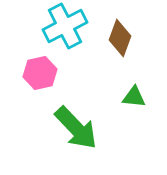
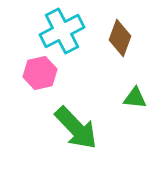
cyan cross: moved 3 px left, 5 px down
green triangle: moved 1 px right, 1 px down
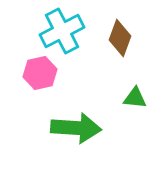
green arrow: rotated 42 degrees counterclockwise
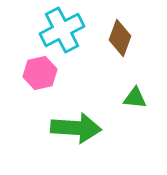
cyan cross: moved 1 px up
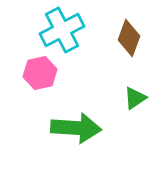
brown diamond: moved 9 px right
green triangle: rotated 40 degrees counterclockwise
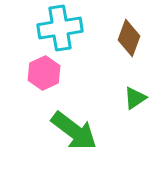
cyan cross: moved 2 px left, 2 px up; rotated 18 degrees clockwise
pink hexagon: moved 4 px right; rotated 12 degrees counterclockwise
green arrow: moved 2 px left, 3 px down; rotated 33 degrees clockwise
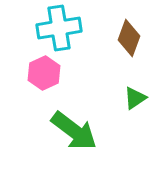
cyan cross: moved 1 px left
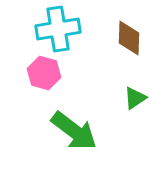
cyan cross: moved 1 px left, 1 px down
brown diamond: rotated 18 degrees counterclockwise
pink hexagon: rotated 20 degrees counterclockwise
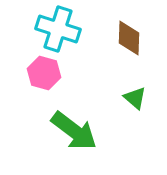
cyan cross: rotated 27 degrees clockwise
green triangle: rotated 45 degrees counterclockwise
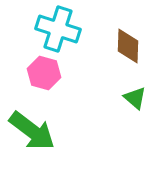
brown diamond: moved 1 px left, 8 px down
green arrow: moved 42 px left
